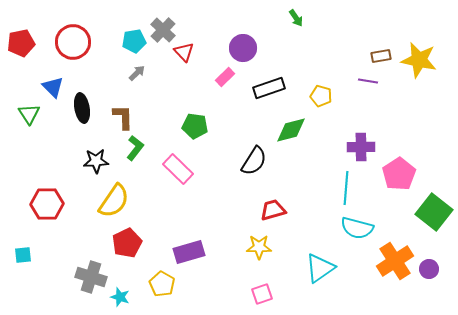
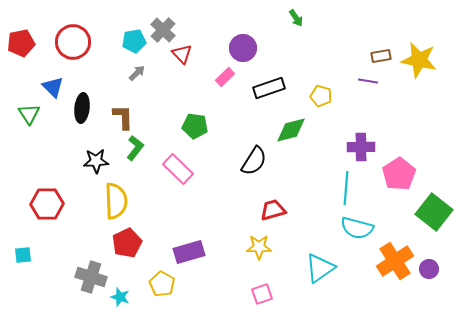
red triangle at (184, 52): moved 2 px left, 2 px down
black ellipse at (82, 108): rotated 16 degrees clockwise
yellow semicircle at (114, 201): moved 2 px right; rotated 36 degrees counterclockwise
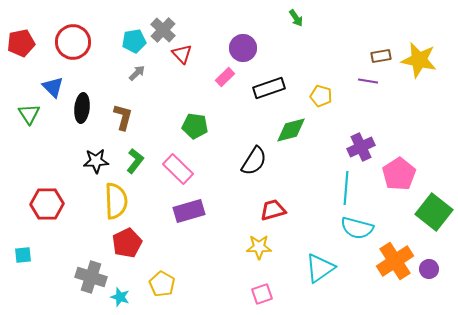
brown L-shape at (123, 117): rotated 16 degrees clockwise
purple cross at (361, 147): rotated 24 degrees counterclockwise
green L-shape at (135, 148): moved 13 px down
purple rectangle at (189, 252): moved 41 px up
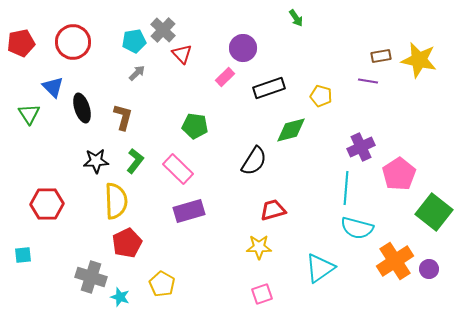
black ellipse at (82, 108): rotated 24 degrees counterclockwise
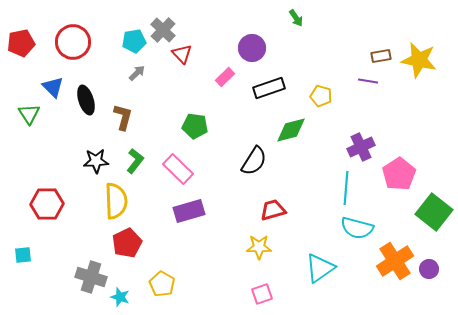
purple circle at (243, 48): moved 9 px right
black ellipse at (82, 108): moved 4 px right, 8 px up
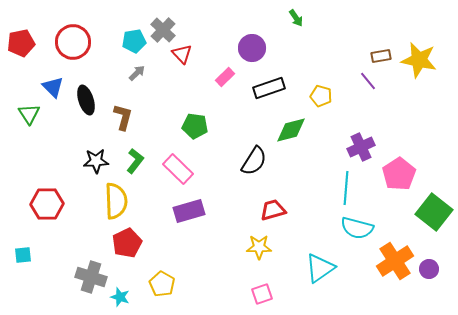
purple line at (368, 81): rotated 42 degrees clockwise
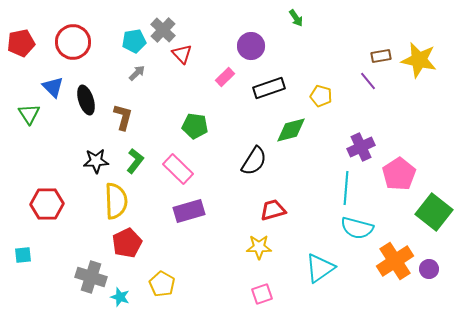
purple circle at (252, 48): moved 1 px left, 2 px up
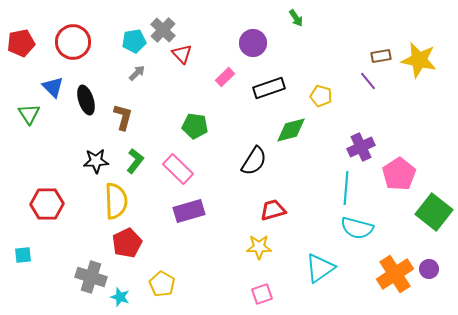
purple circle at (251, 46): moved 2 px right, 3 px up
orange cross at (395, 261): moved 13 px down
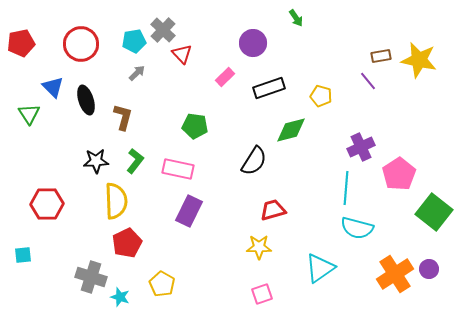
red circle at (73, 42): moved 8 px right, 2 px down
pink rectangle at (178, 169): rotated 32 degrees counterclockwise
purple rectangle at (189, 211): rotated 48 degrees counterclockwise
